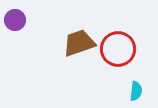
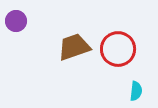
purple circle: moved 1 px right, 1 px down
brown trapezoid: moved 5 px left, 4 px down
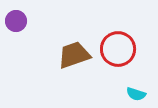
brown trapezoid: moved 8 px down
cyan semicircle: moved 3 px down; rotated 102 degrees clockwise
